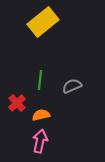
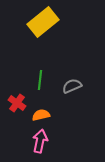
red cross: rotated 12 degrees counterclockwise
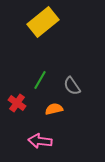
green line: rotated 24 degrees clockwise
gray semicircle: rotated 102 degrees counterclockwise
orange semicircle: moved 13 px right, 6 px up
pink arrow: rotated 95 degrees counterclockwise
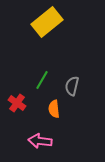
yellow rectangle: moved 4 px right
green line: moved 2 px right
gray semicircle: rotated 48 degrees clockwise
orange semicircle: rotated 84 degrees counterclockwise
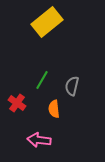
pink arrow: moved 1 px left, 1 px up
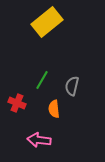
red cross: rotated 12 degrees counterclockwise
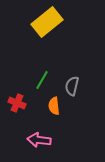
orange semicircle: moved 3 px up
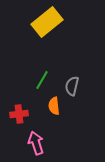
red cross: moved 2 px right, 11 px down; rotated 30 degrees counterclockwise
pink arrow: moved 3 px left, 3 px down; rotated 65 degrees clockwise
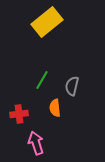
orange semicircle: moved 1 px right, 2 px down
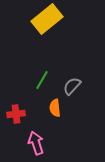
yellow rectangle: moved 3 px up
gray semicircle: rotated 30 degrees clockwise
red cross: moved 3 px left
